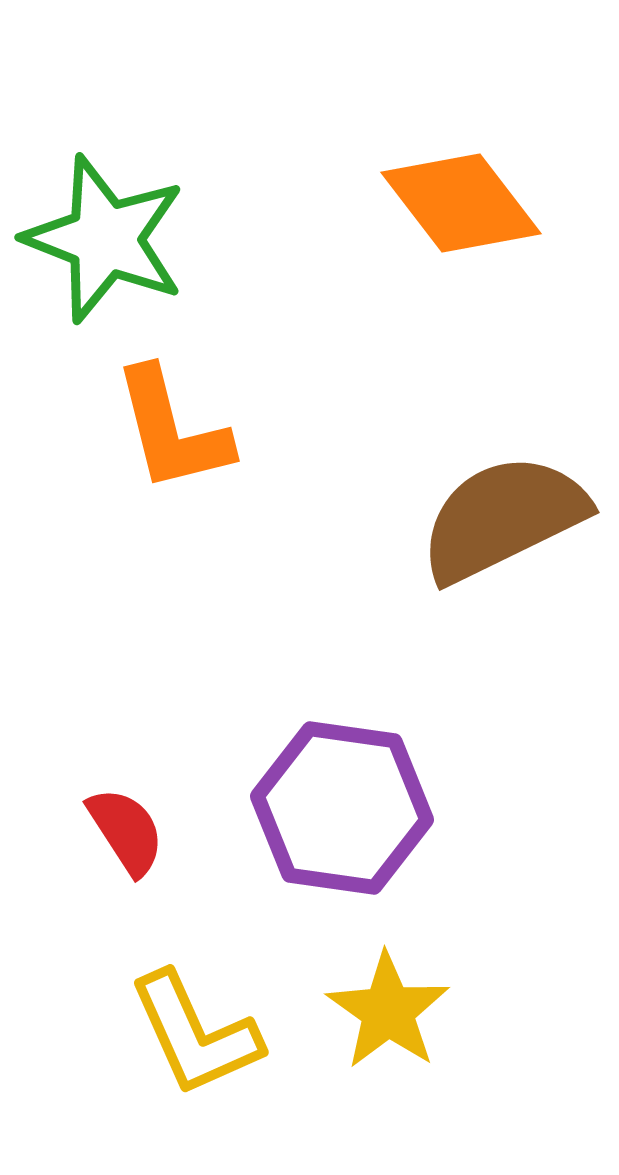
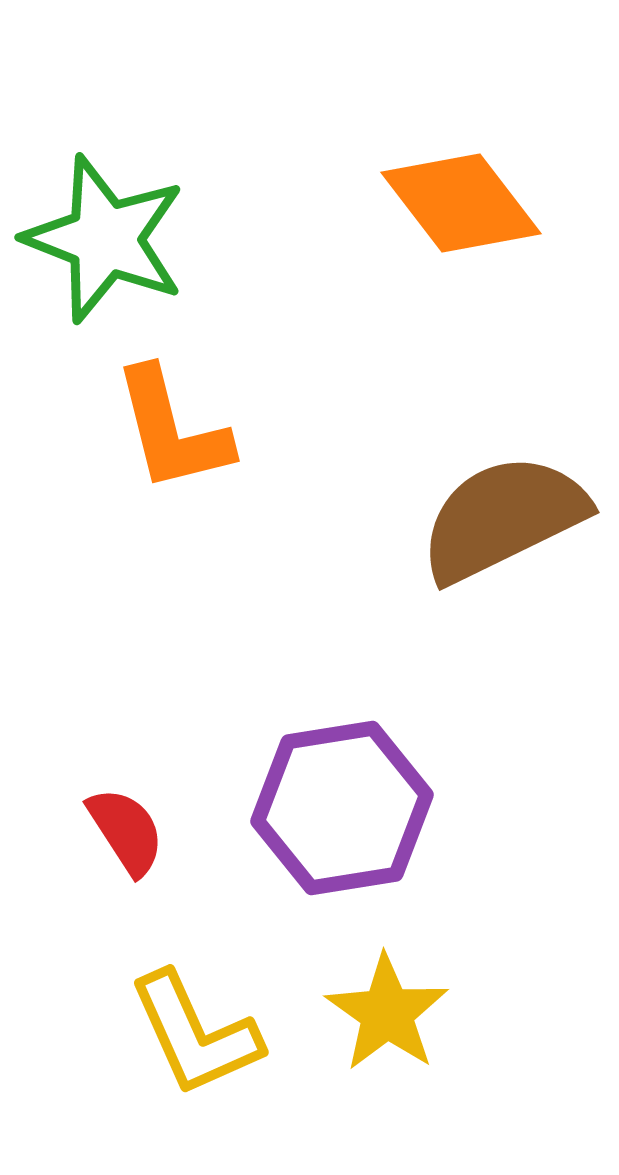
purple hexagon: rotated 17 degrees counterclockwise
yellow star: moved 1 px left, 2 px down
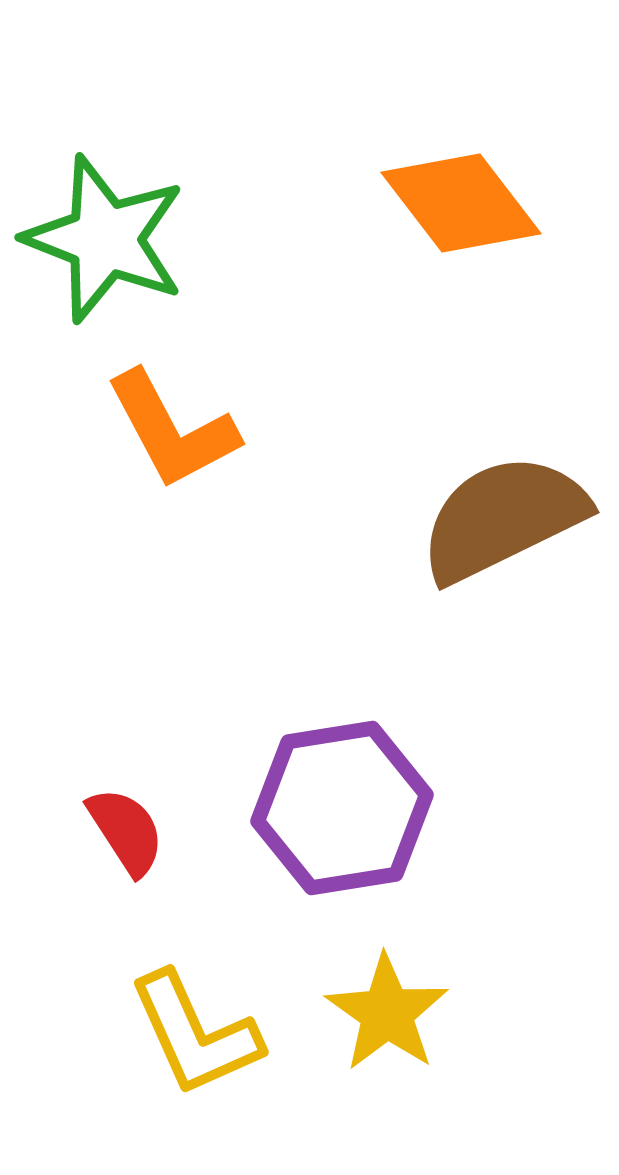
orange L-shape: rotated 14 degrees counterclockwise
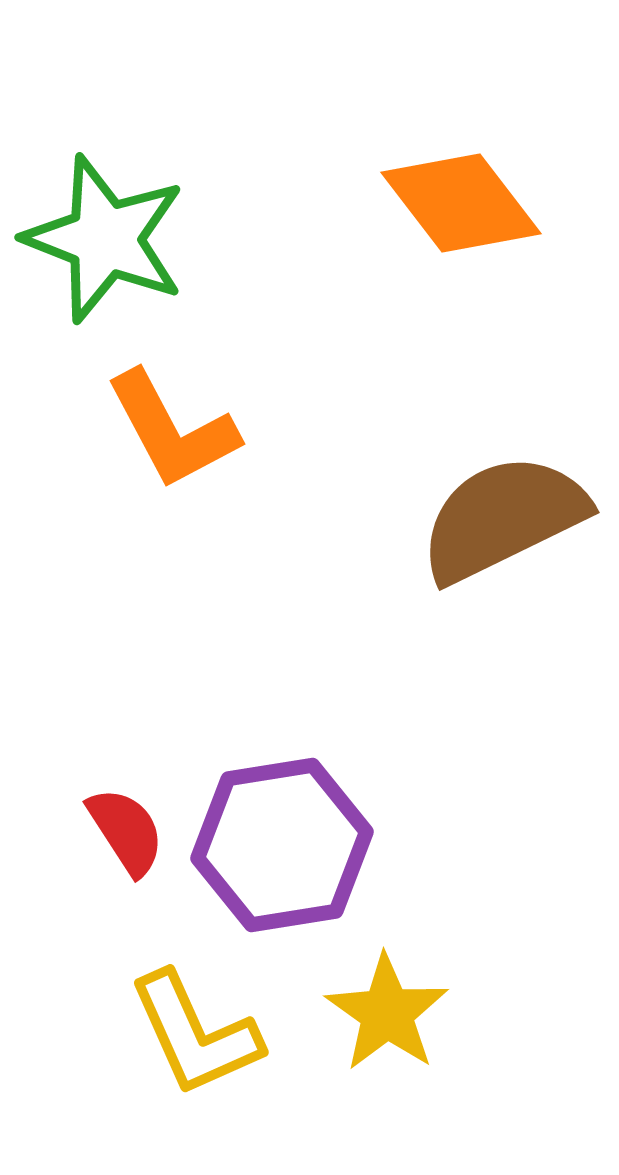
purple hexagon: moved 60 px left, 37 px down
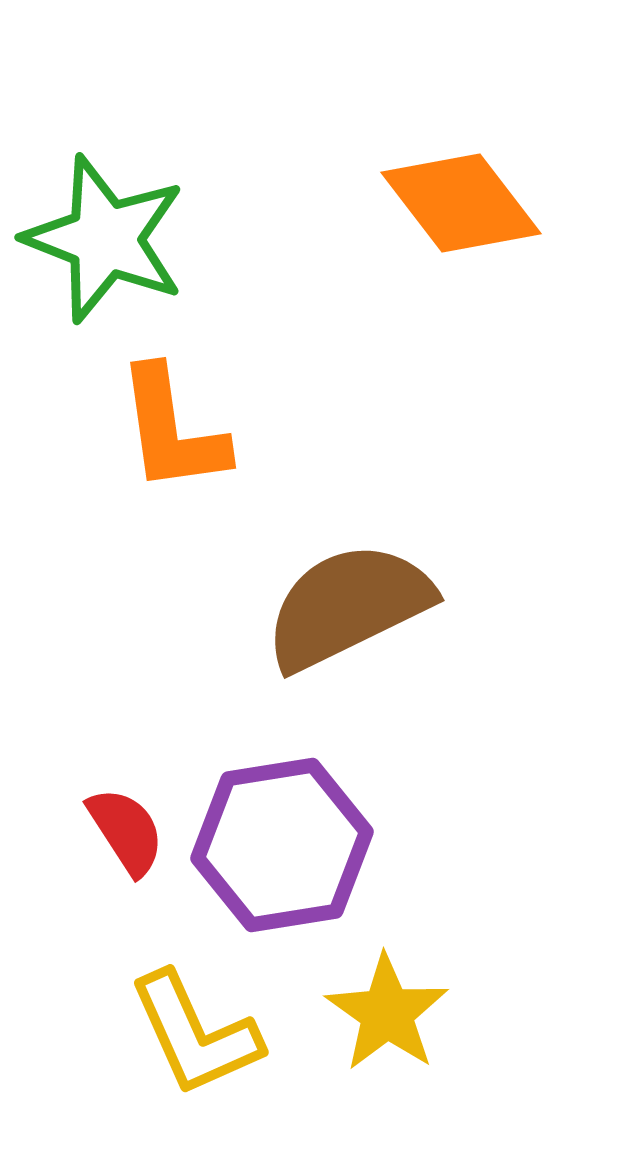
orange L-shape: rotated 20 degrees clockwise
brown semicircle: moved 155 px left, 88 px down
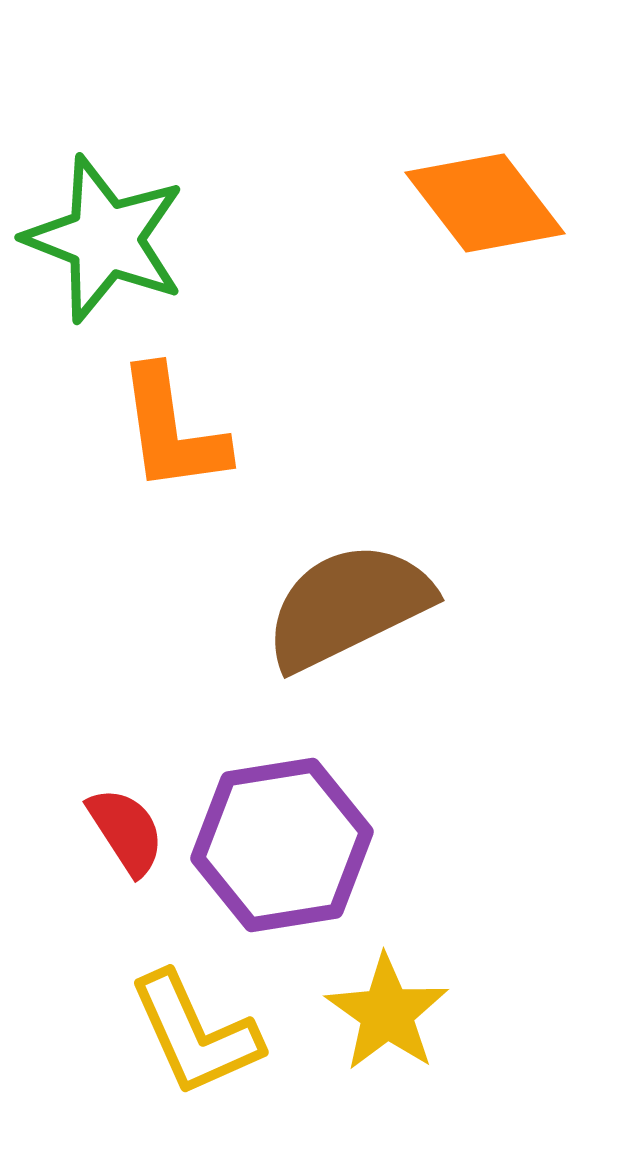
orange diamond: moved 24 px right
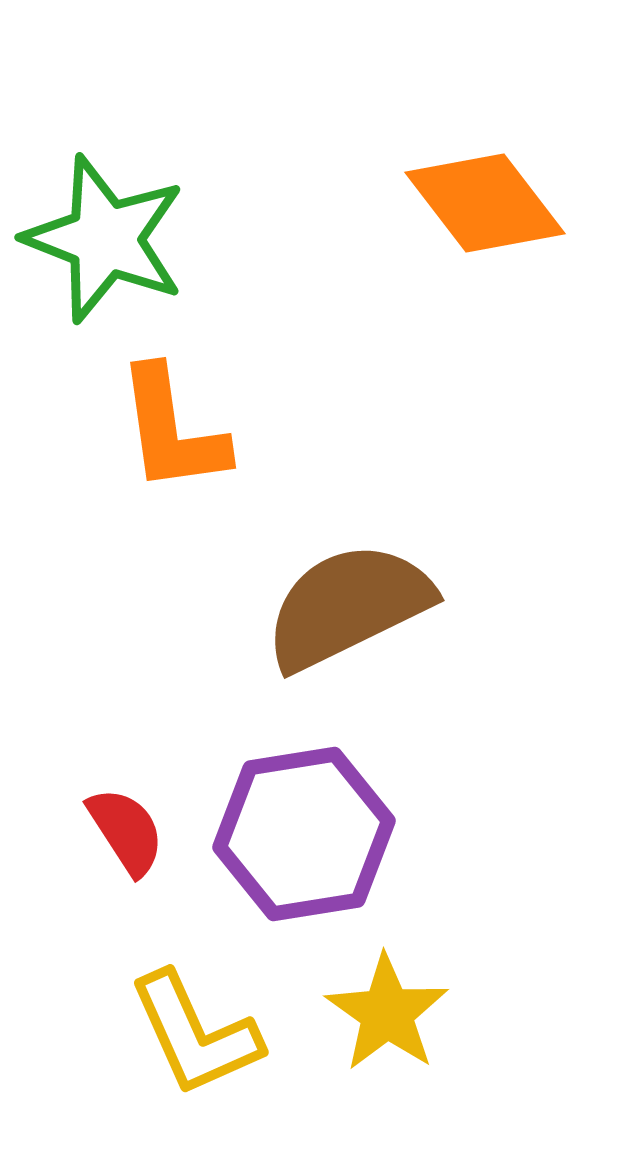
purple hexagon: moved 22 px right, 11 px up
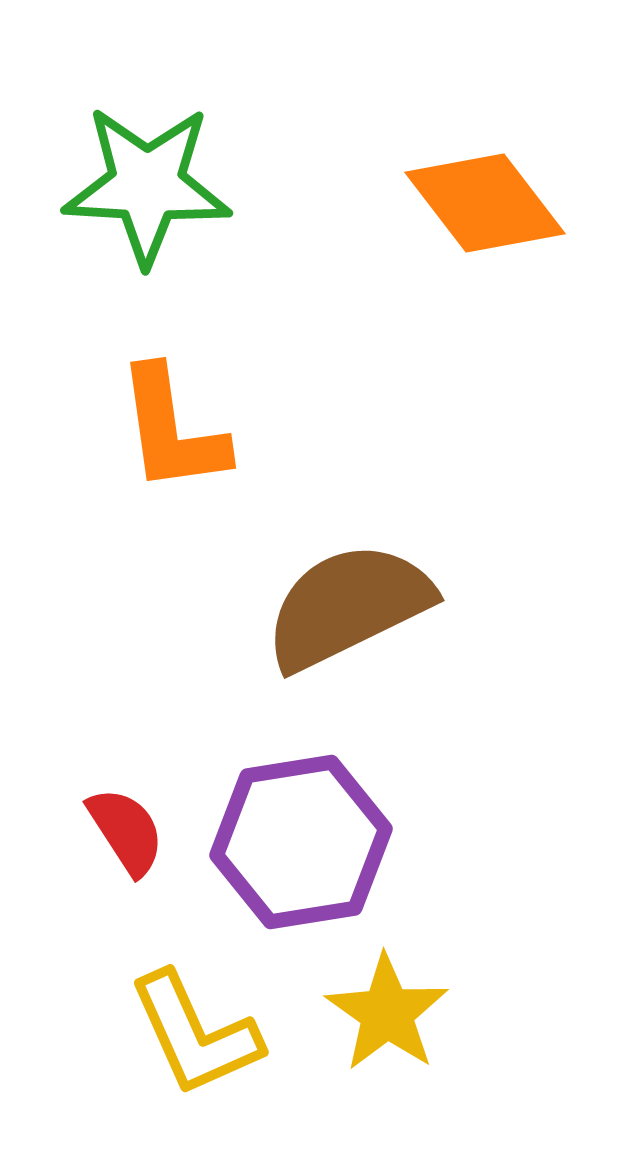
green star: moved 42 px right, 54 px up; rotated 18 degrees counterclockwise
purple hexagon: moved 3 px left, 8 px down
